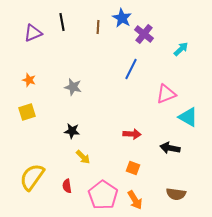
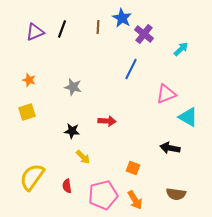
black line: moved 7 px down; rotated 30 degrees clockwise
purple triangle: moved 2 px right, 1 px up
red arrow: moved 25 px left, 13 px up
pink pentagon: rotated 24 degrees clockwise
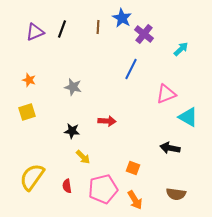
pink pentagon: moved 6 px up
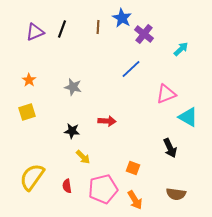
blue line: rotated 20 degrees clockwise
orange star: rotated 16 degrees clockwise
black arrow: rotated 126 degrees counterclockwise
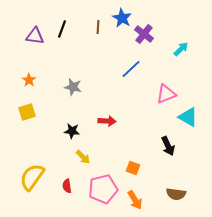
purple triangle: moved 4 px down; rotated 30 degrees clockwise
black arrow: moved 2 px left, 2 px up
